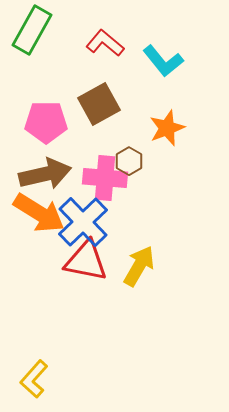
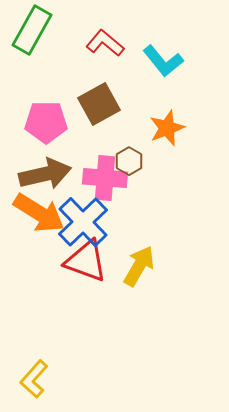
red triangle: rotated 9 degrees clockwise
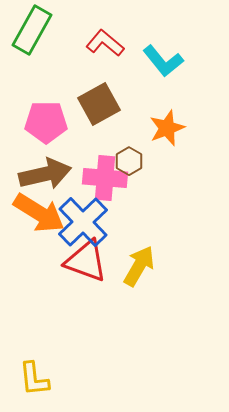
yellow L-shape: rotated 48 degrees counterclockwise
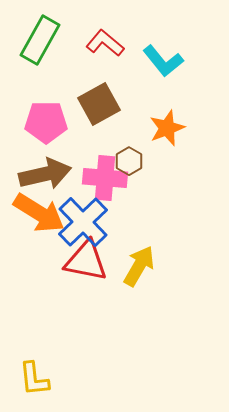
green rectangle: moved 8 px right, 10 px down
red triangle: rotated 9 degrees counterclockwise
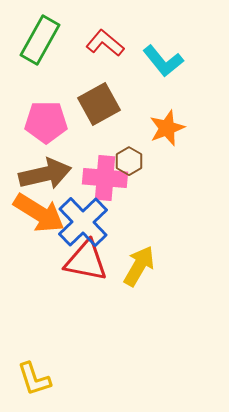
yellow L-shape: rotated 12 degrees counterclockwise
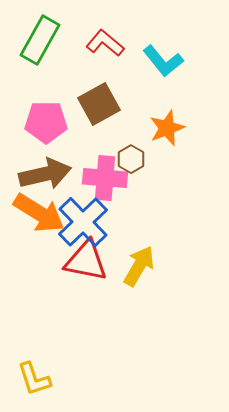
brown hexagon: moved 2 px right, 2 px up
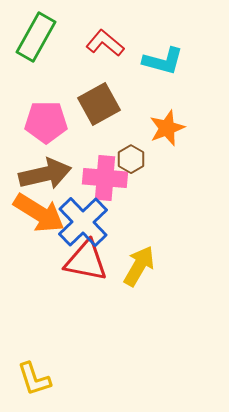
green rectangle: moved 4 px left, 3 px up
cyan L-shape: rotated 36 degrees counterclockwise
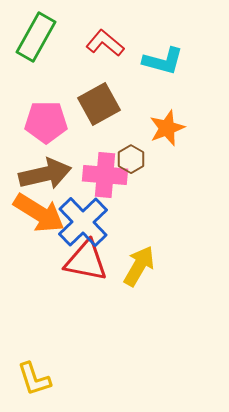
pink cross: moved 3 px up
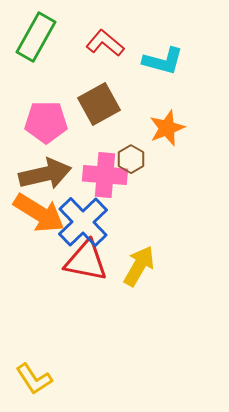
yellow L-shape: rotated 15 degrees counterclockwise
